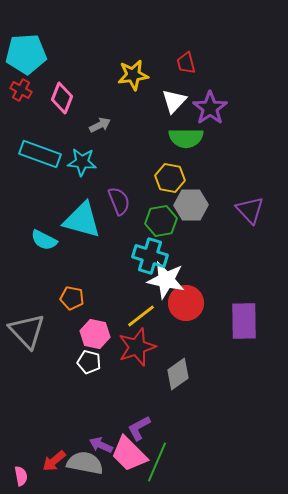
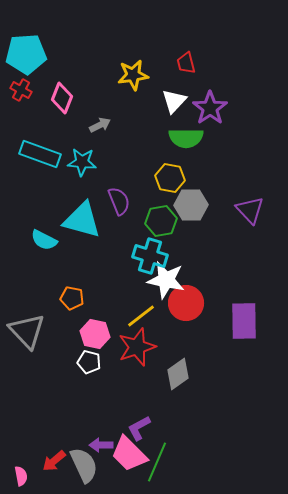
purple arrow: rotated 25 degrees counterclockwise
gray semicircle: moved 1 px left, 2 px down; rotated 54 degrees clockwise
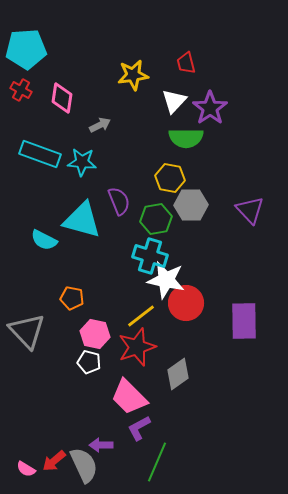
cyan pentagon: moved 5 px up
pink diamond: rotated 12 degrees counterclockwise
green hexagon: moved 5 px left, 2 px up
pink trapezoid: moved 57 px up
pink semicircle: moved 5 px right, 7 px up; rotated 132 degrees clockwise
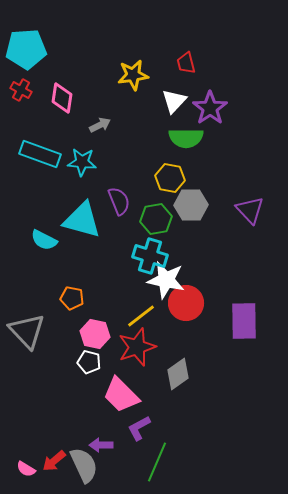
pink trapezoid: moved 8 px left, 2 px up
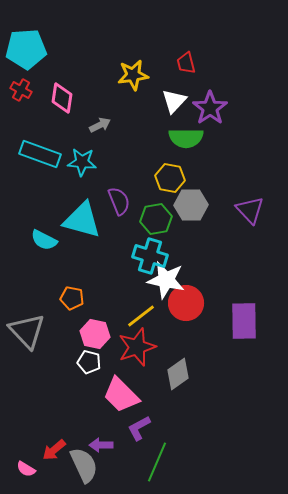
red arrow: moved 11 px up
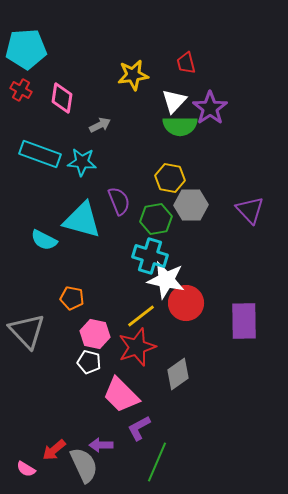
green semicircle: moved 6 px left, 12 px up
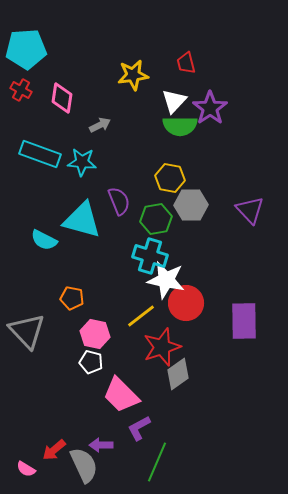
red star: moved 25 px right
white pentagon: moved 2 px right
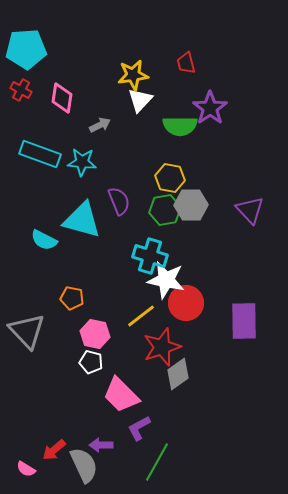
white triangle: moved 34 px left, 1 px up
green hexagon: moved 9 px right, 9 px up
green line: rotated 6 degrees clockwise
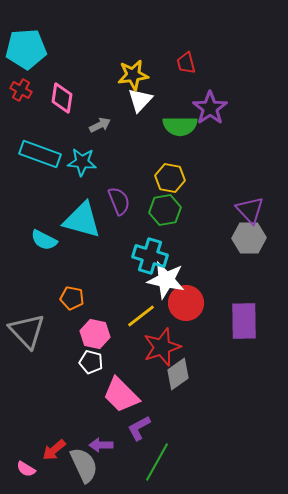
gray hexagon: moved 58 px right, 33 px down
